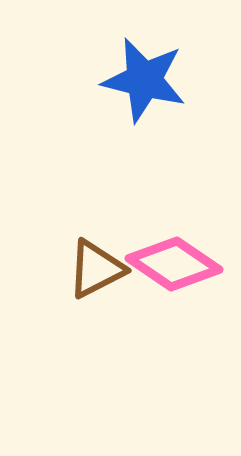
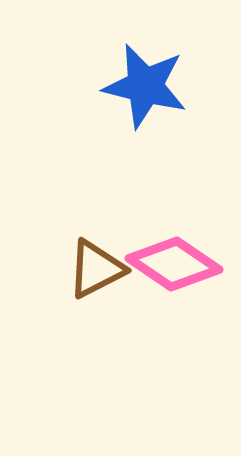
blue star: moved 1 px right, 6 px down
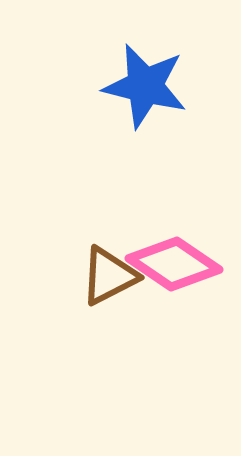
brown triangle: moved 13 px right, 7 px down
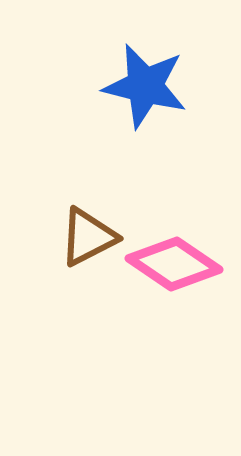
brown triangle: moved 21 px left, 39 px up
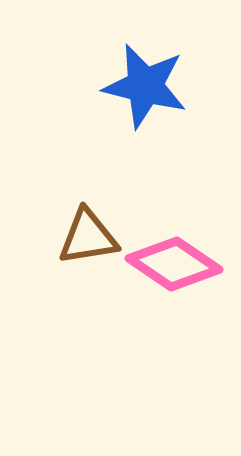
brown triangle: rotated 18 degrees clockwise
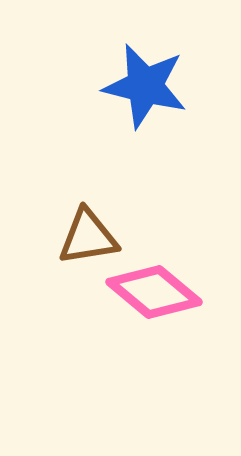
pink diamond: moved 20 px left, 28 px down; rotated 6 degrees clockwise
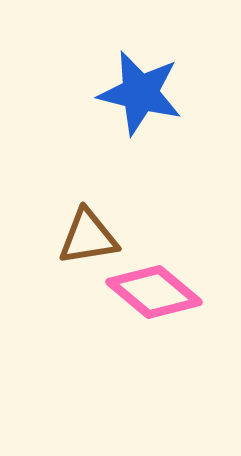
blue star: moved 5 px left, 7 px down
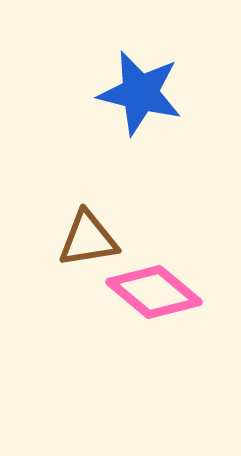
brown triangle: moved 2 px down
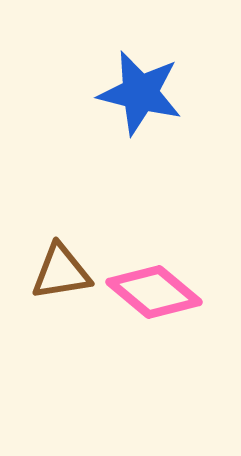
brown triangle: moved 27 px left, 33 px down
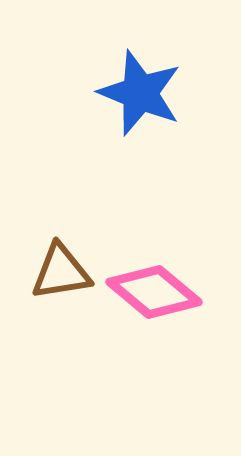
blue star: rotated 8 degrees clockwise
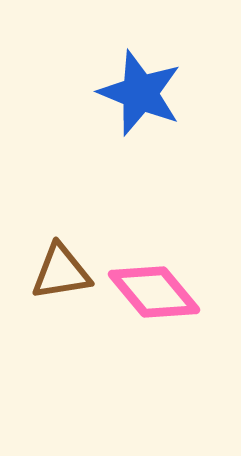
pink diamond: rotated 10 degrees clockwise
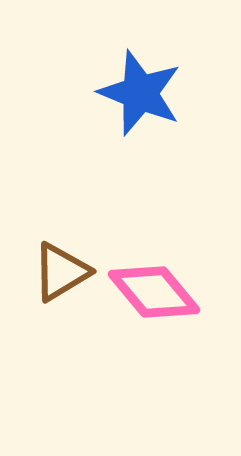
brown triangle: rotated 22 degrees counterclockwise
